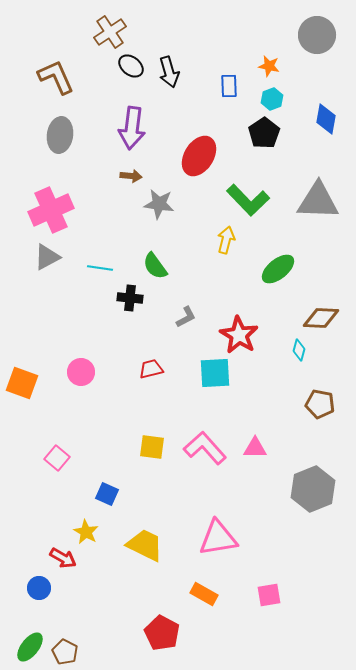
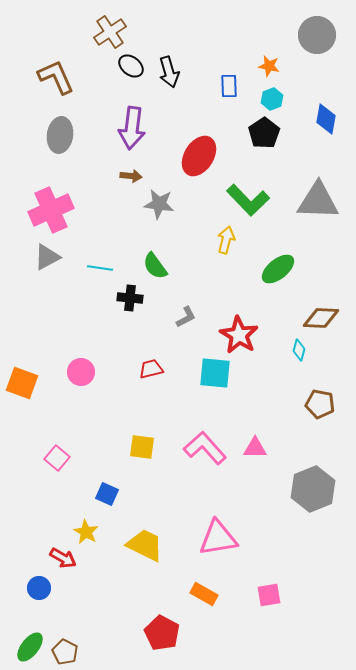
cyan square at (215, 373): rotated 8 degrees clockwise
yellow square at (152, 447): moved 10 px left
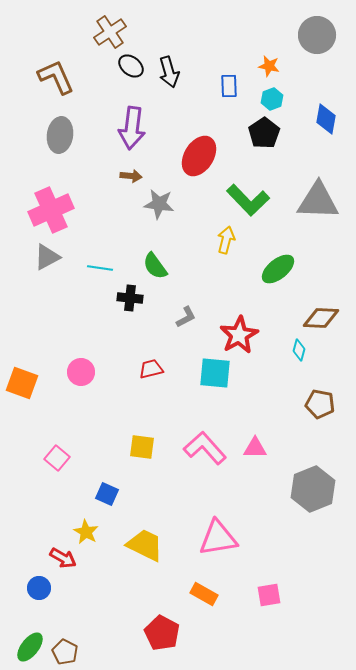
red star at (239, 335): rotated 12 degrees clockwise
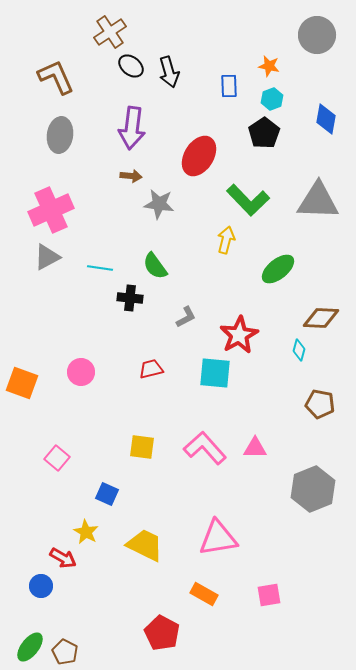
blue circle at (39, 588): moved 2 px right, 2 px up
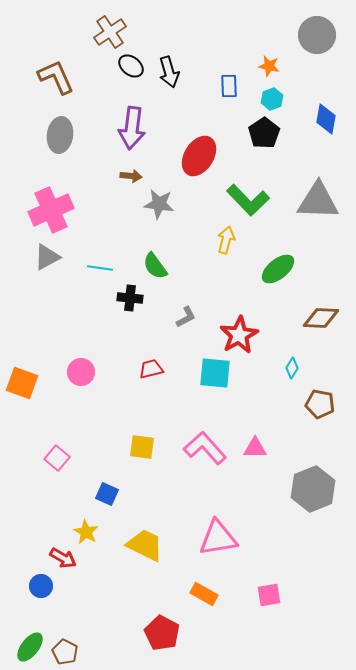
cyan diamond at (299, 350): moved 7 px left, 18 px down; rotated 15 degrees clockwise
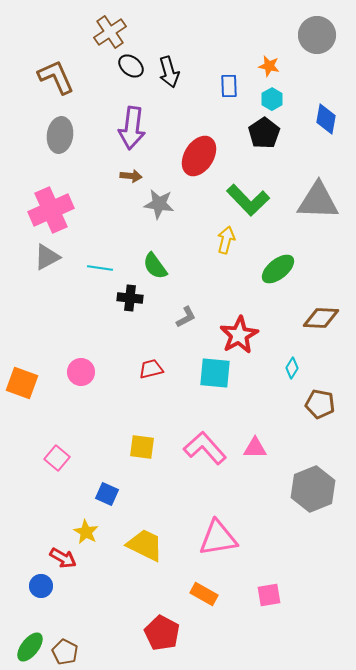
cyan hexagon at (272, 99): rotated 10 degrees counterclockwise
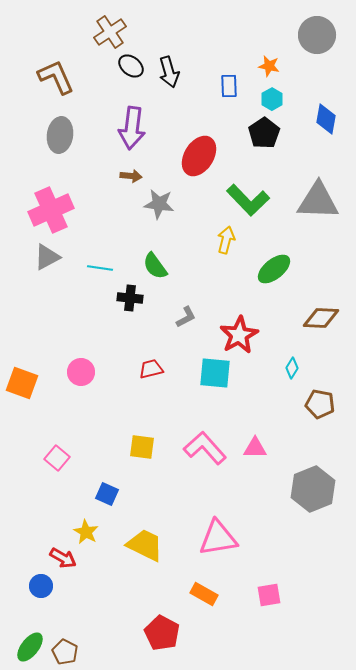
green ellipse at (278, 269): moved 4 px left
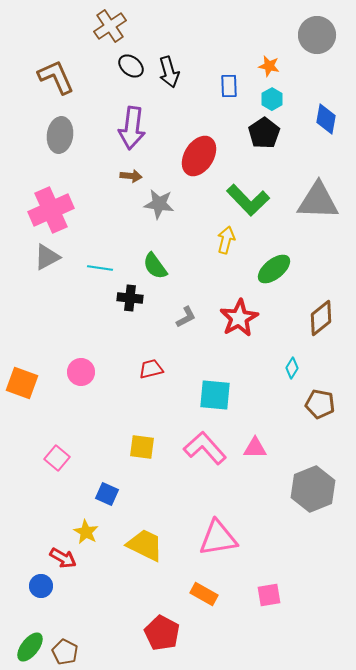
brown cross at (110, 32): moved 6 px up
brown diamond at (321, 318): rotated 42 degrees counterclockwise
red star at (239, 335): moved 17 px up
cyan square at (215, 373): moved 22 px down
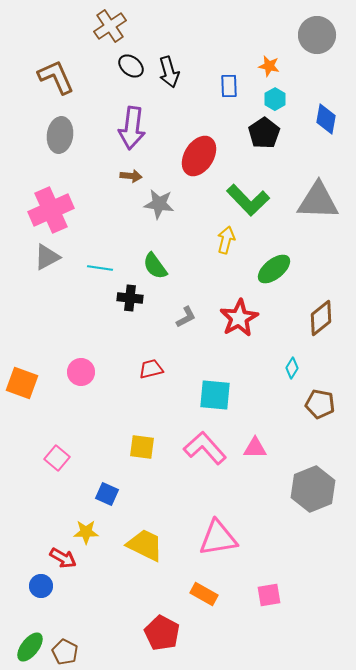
cyan hexagon at (272, 99): moved 3 px right
yellow star at (86, 532): rotated 30 degrees counterclockwise
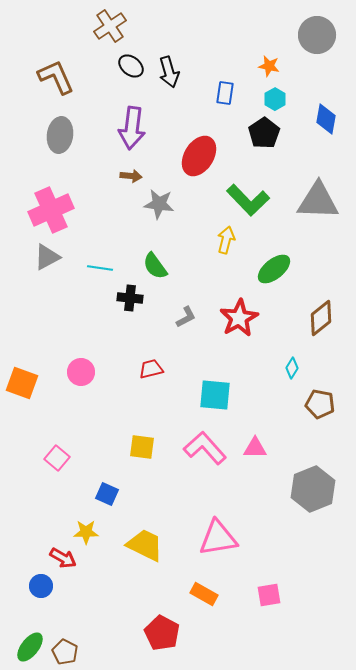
blue rectangle at (229, 86): moved 4 px left, 7 px down; rotated 10 degrees clockwise
